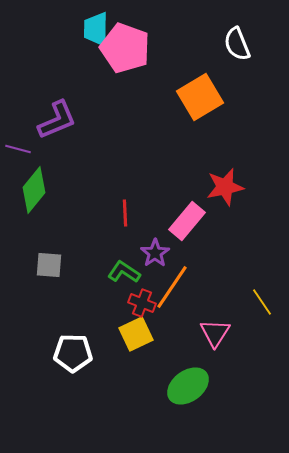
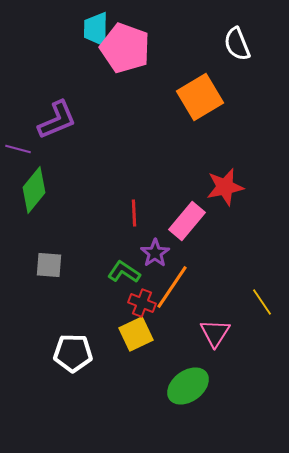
red line: moved 9 px right
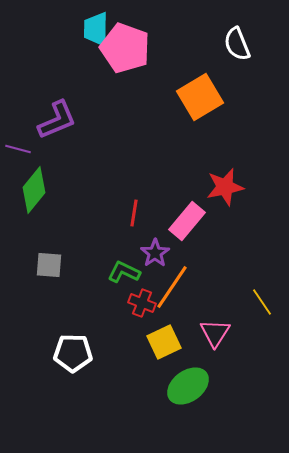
red line: rotated 12 degrees clockwise
green L-shape: rotated 8 degrees counterclockwise
yellow square: moved 28 px right, 8 px down
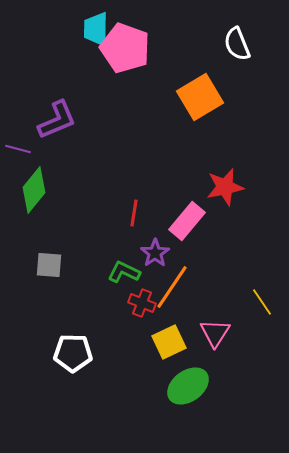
yellow square: moved 5 px right
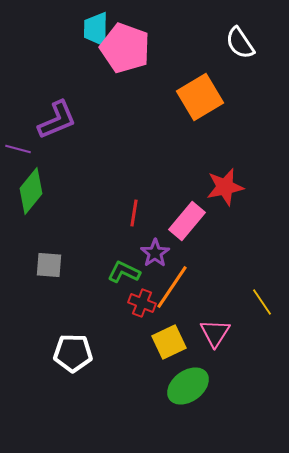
white semicircle: moved 3 px right, 1 px up; rotated 12 degrees counterclockwise
green diamond: moved 3 px left, 1 px down
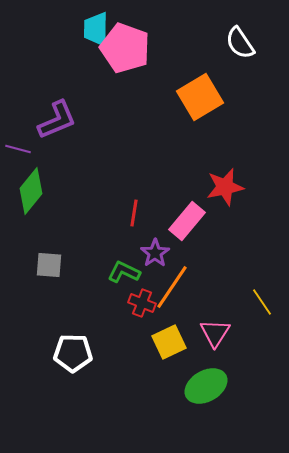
green ellipse: moved 18 px right; rotated 6 degrees clockwise
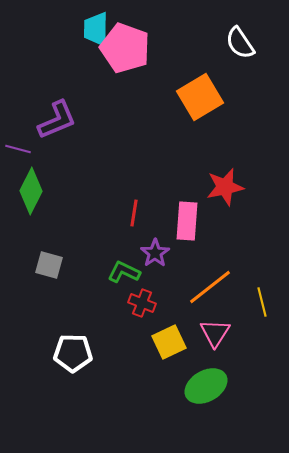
green diamond: rotated 12 degrees counterclockwise
pink rectangle: rotated 36 degrees counterclockwise
gray square: rotated 12 degrees clockwise
orange line: moved 38 px right; rotated 18 degrees clockwise
yellow line: rotated 20 degrees clockwise
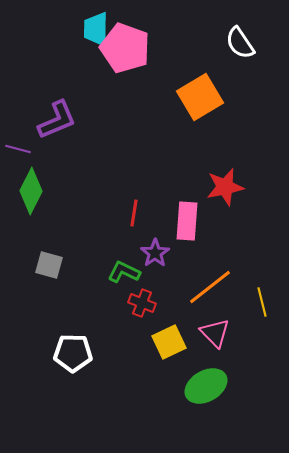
pink triangle: rotated 16 degrees counterclockwise
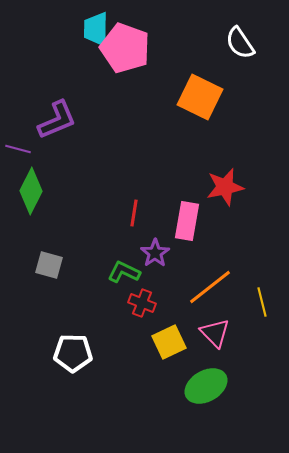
orange square: rotated 33 degrees counterclockwise
pink rectangle: rotated 6 degrees clockwise
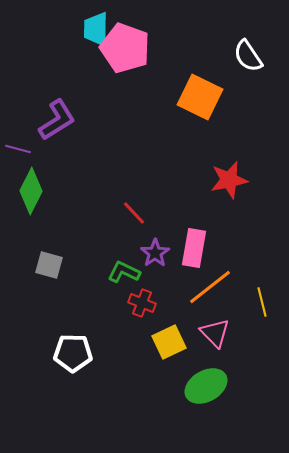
white semicircle: moved 8 px right, 13 px down
purple L-shape: rotated 9 degrees counterclockwise
red star: moved 4 px right, 7 px up
red line: rotated 52 degrees counterclockwise
pink rectangle: moved 7 px right, 27 px down
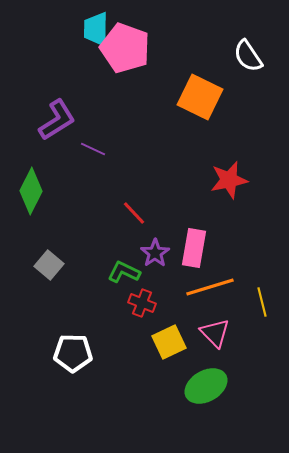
purple line: moved 75 px right; rotated 10 degrees clockwise
gray square: rotated 24 degrees clockwise
orange line: rotated 21 degrees clockwise
